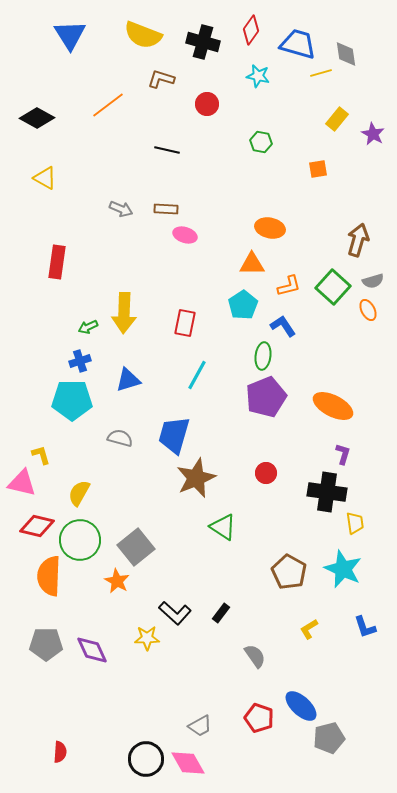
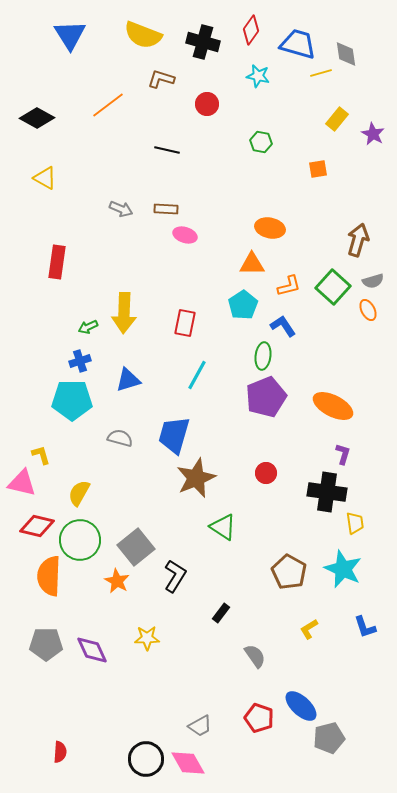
black L-shape at (175, 613): moved 37 px up; rotated 100 degrees counterclockwise
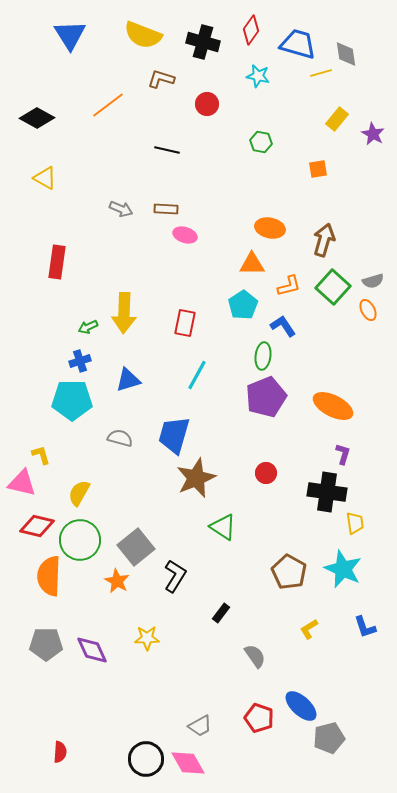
brown arrow at (358, 240): moved 34 px left
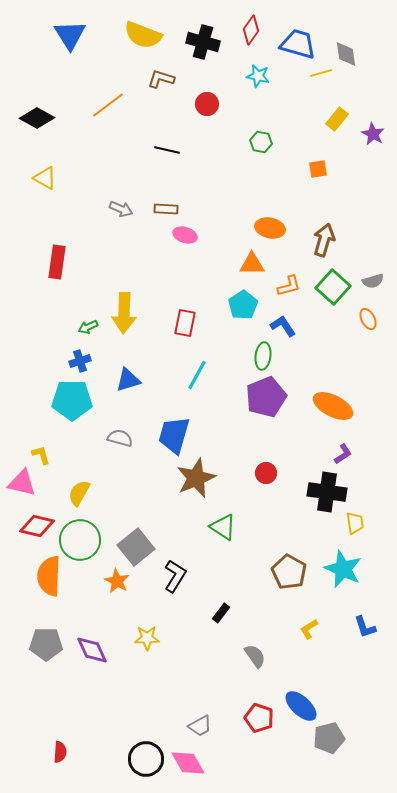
orange ellipse at (368, 310): moved 9 px down
purple L-shape at (343, 454): rotated 40 degrees clockwise
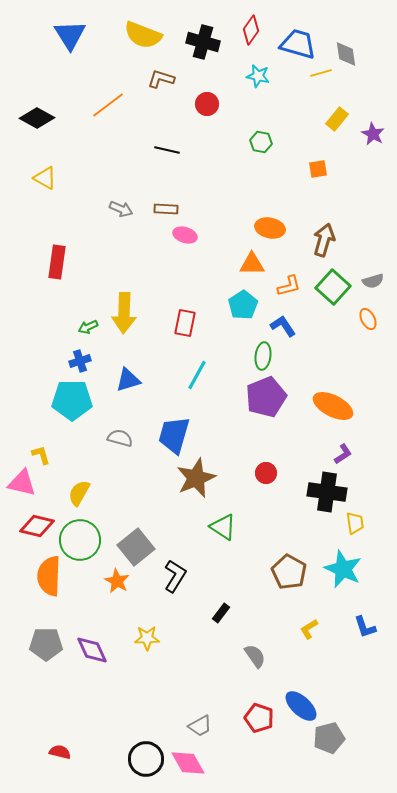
red semicircle at (60, 752): rotated 80 degrees counterclockwise
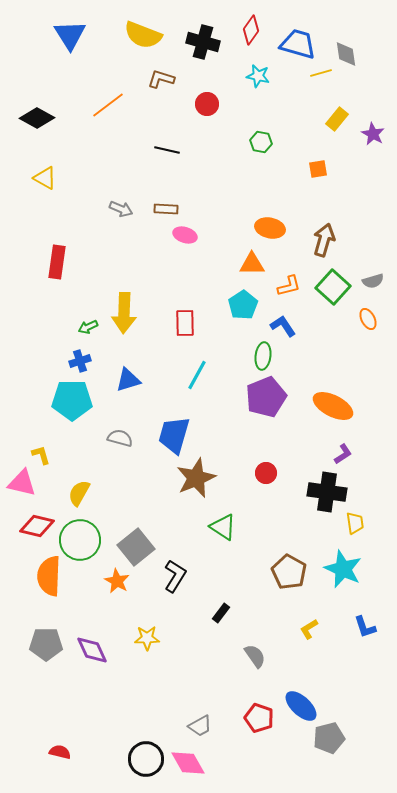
red rectangle at (185, 323): rotated 12 degrees counterclockwise
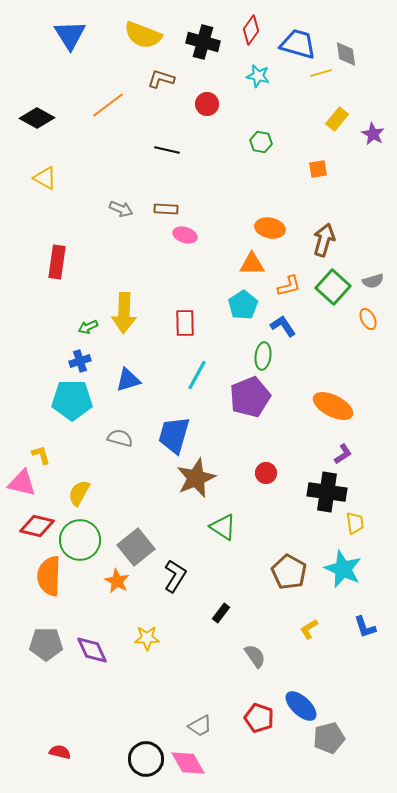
purple pentagon at (266, 397): moved 16 px left
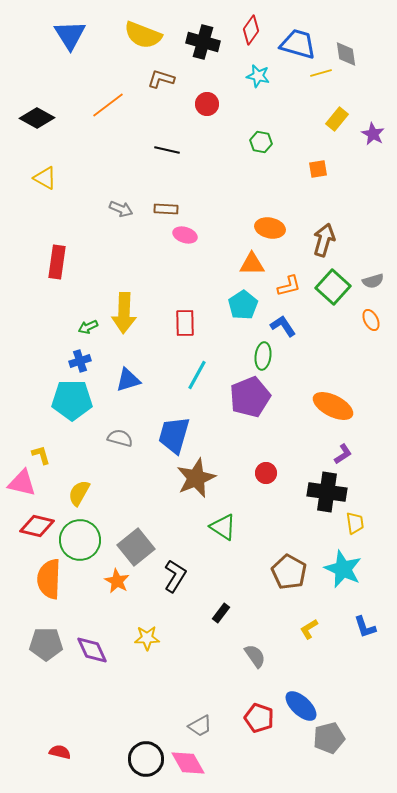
orange ellipse at (368, 319): moved 3 px right, 1 px down
orange semicircle at (49, 576): moved 3 px down
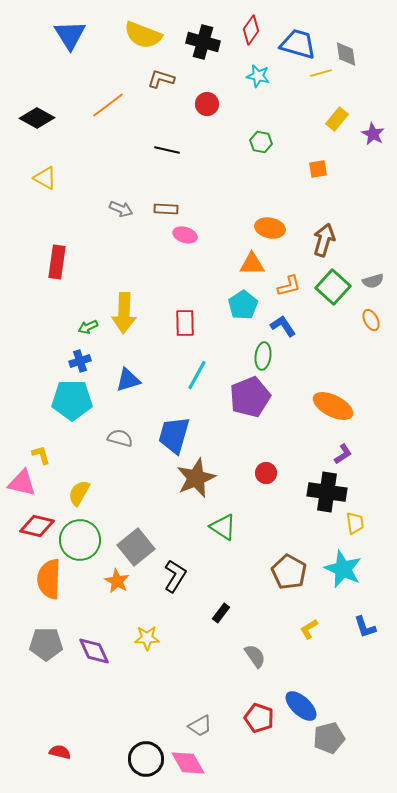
purple diamond at (92, 650): moved 2 px right, 1 px down
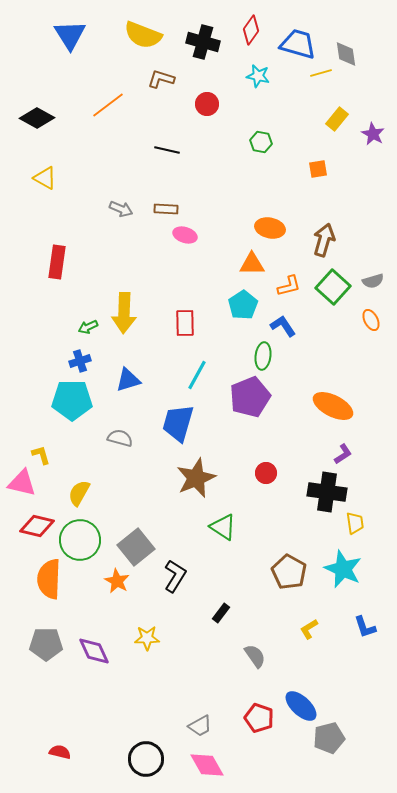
blue trapezoid at (174, 435): moved 4 px right, 12 px up
pink diamond at (188, 763): moved 19 px right, 2 px down
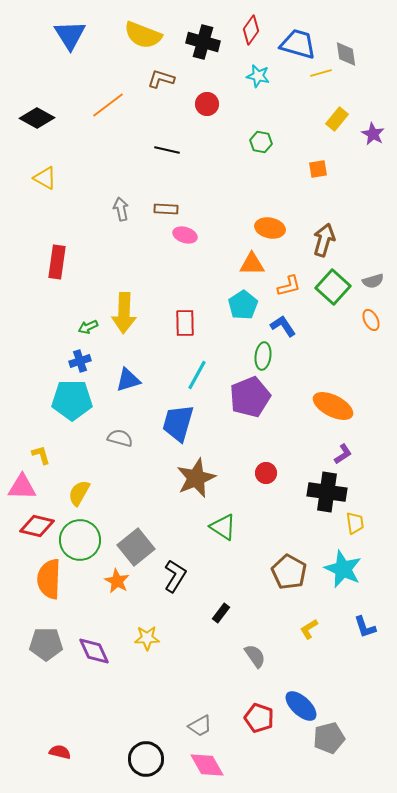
gray arrow at (121, 209): rotated 125 degrees counterclockwise
pink triangle at (22, 483): moved 4 px down; rotated 12 degrees counterclockwise
